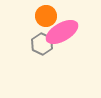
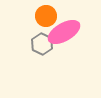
pink ellipse: moved 2 px right
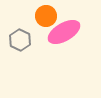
gray hexagon: moved 22 px left, 4 px up
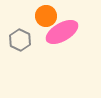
pink ellipse: moved 2 px left
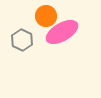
gray hexagon: moved 2 px right
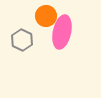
pink ellipse: rotated 48 degrees counterclockwise
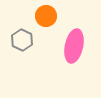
pink ellipse: moved 12 px right, 14 px down
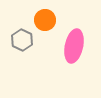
orange circle: moved 1 px left, 4 px down
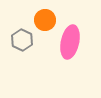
pink ellipse: moved 4 px left, 4 px up
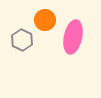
pink ellipse: moved 3 px right, 5 px up
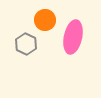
gray hexagon: moved 4 px right, 4 px down
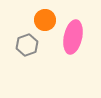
gray hexagon: moved 1 px right, 1 px down; rotated 15 degrees clockwise
